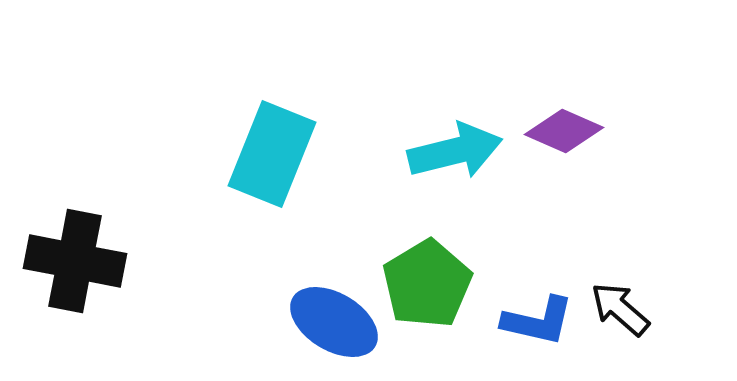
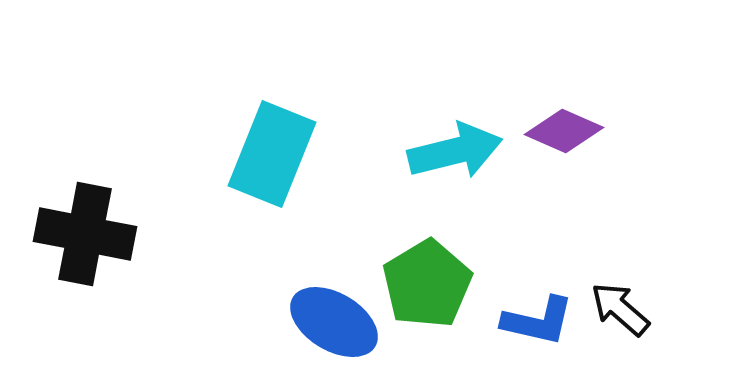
black cross: moved 10 px right, 27 px up
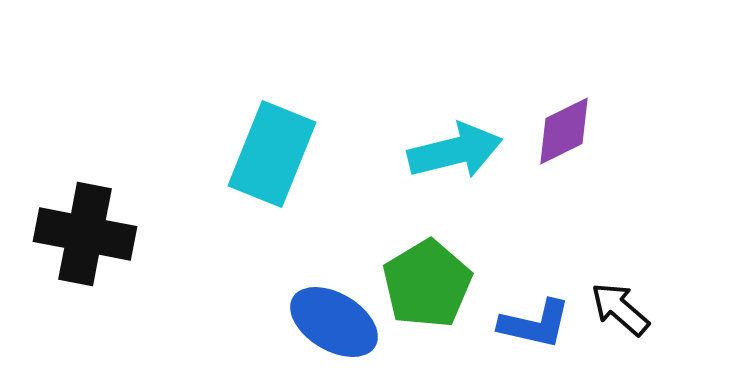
purple diamond: rotated 50 degrees counterclockwise
blue L-shape: moved 3 px left, 3 px down
